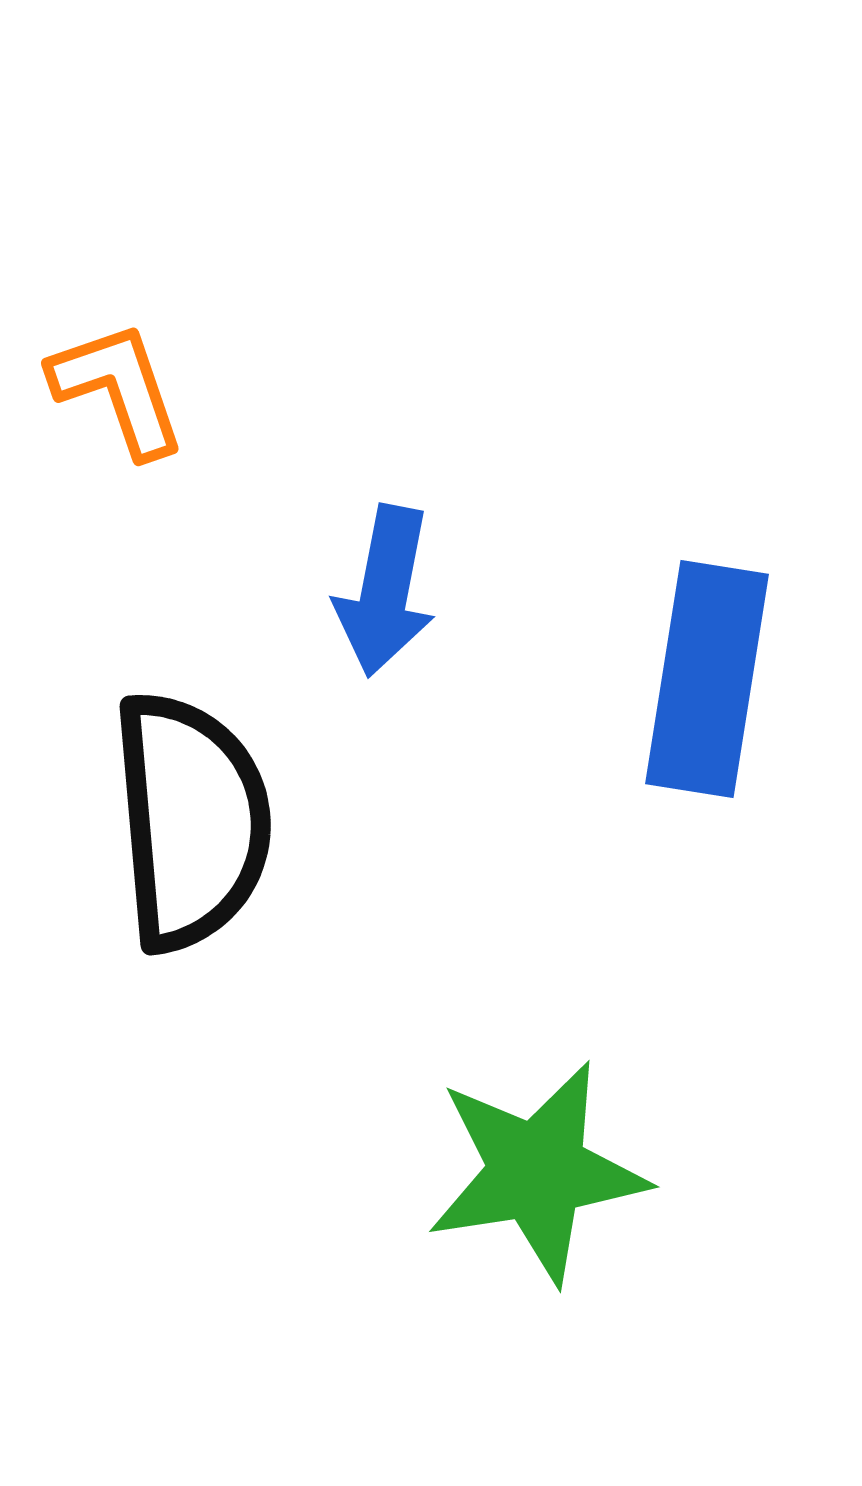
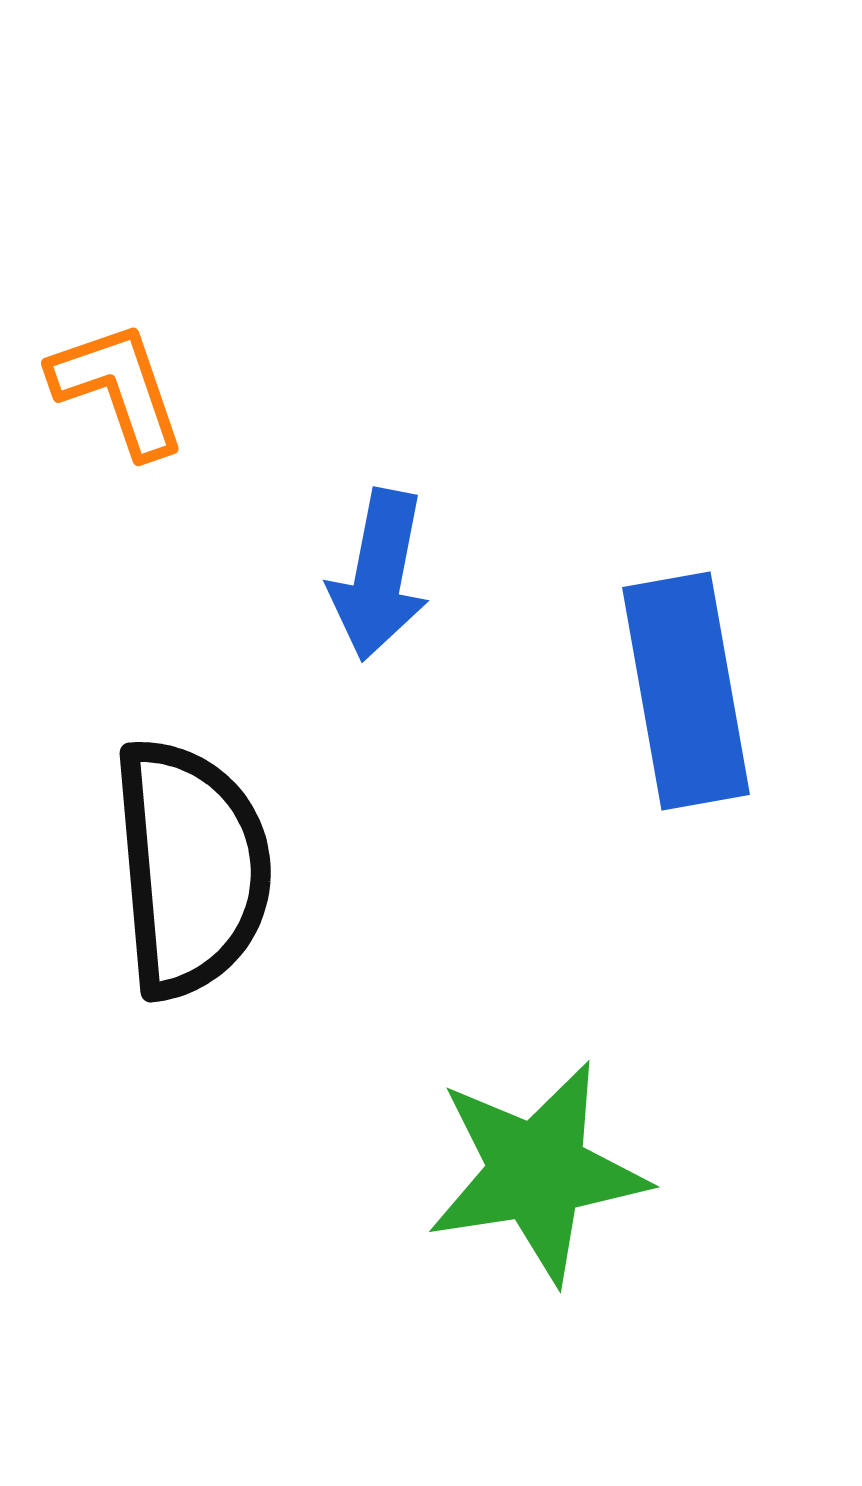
blue arrow: moved 6 px left, 16 px up
blue rectangle: moved 21 px left, 12 px down; rotated 19 degrees counterclockwise
black semicircle: moved 47 px down
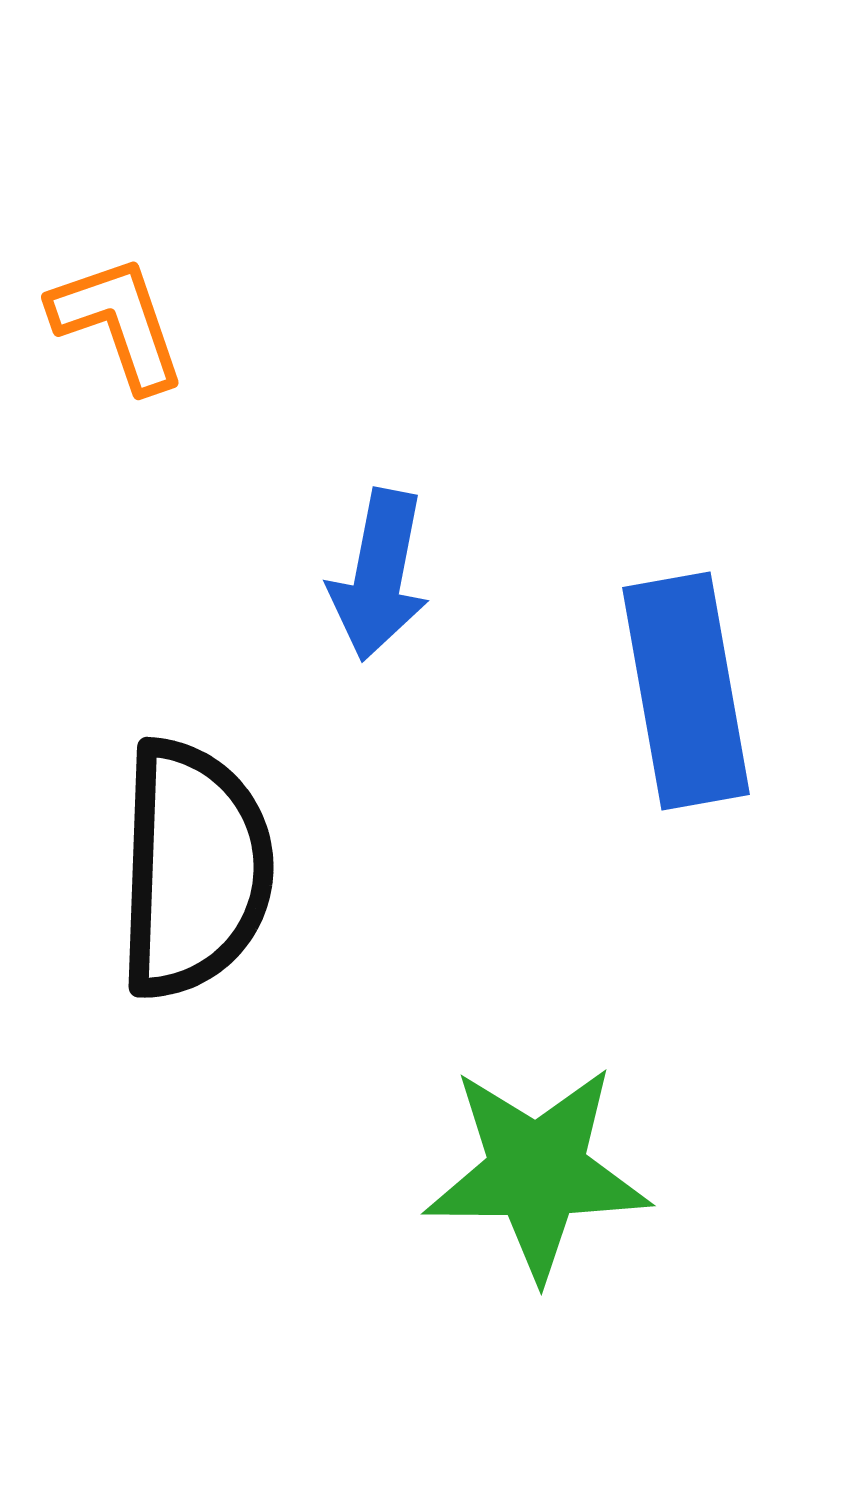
orange L-shape: moved 66 px up
black semicircle: moved 3 px right, 1 px down; rotated 7 degrees clockwise
green star: rotated 9 degrees clockwise
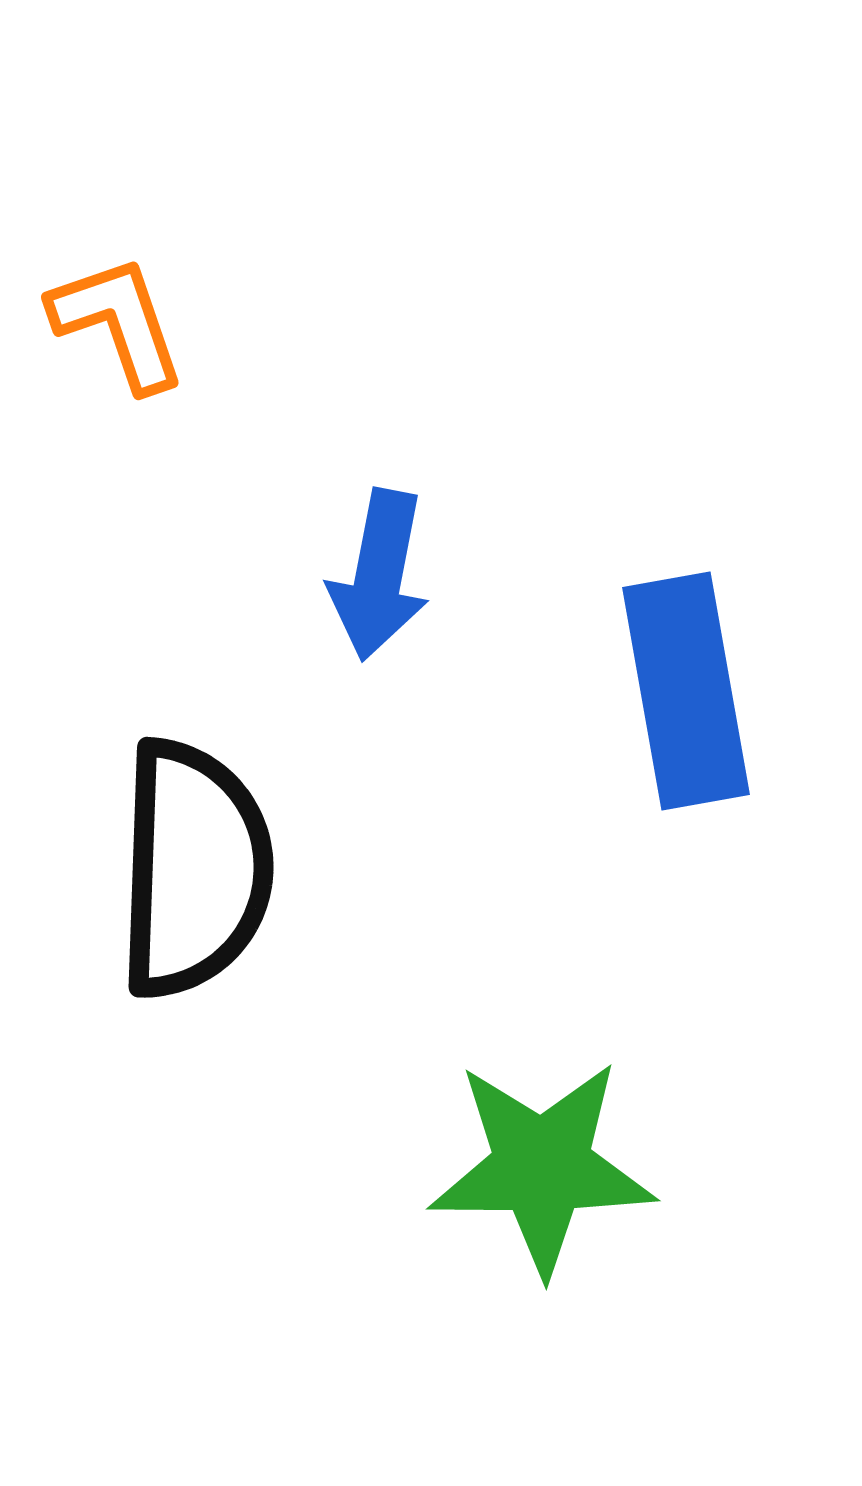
green star: moved 5 px right, 5 px up
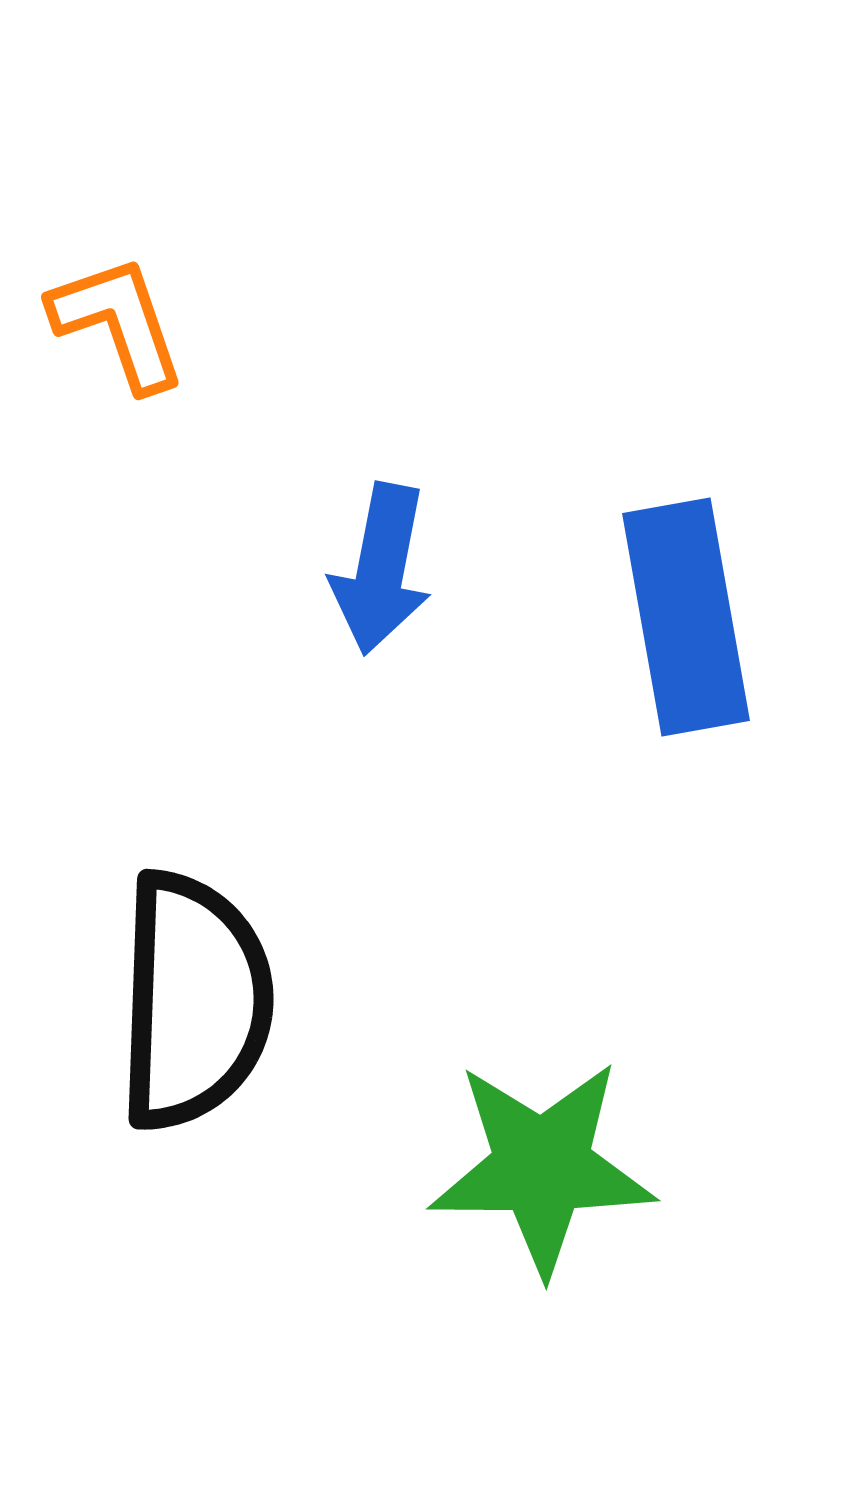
blue arrow: moved 2 px right, 6 px up
blue rectangle: moved 74 px up
black semicircle: moved 132 px down
